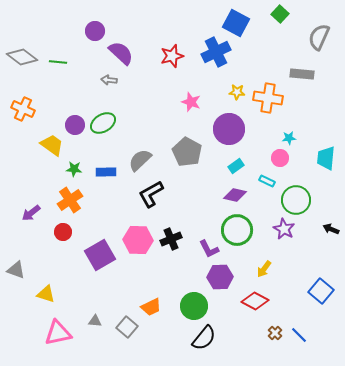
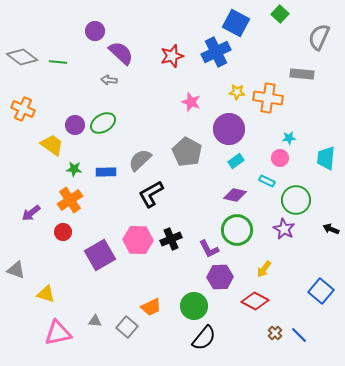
cyan rectangle at (236, 166): moved 5 px up
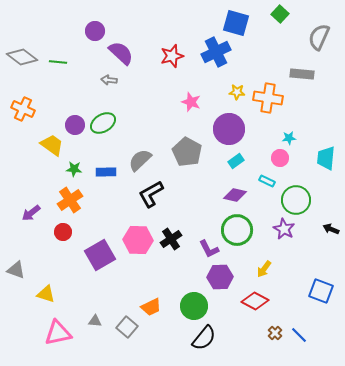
blue square at (236, 23): rotated 12 degrees counterclockwise
black cross at (171, 239): rotated 10 degrees counterclockwise
blue square at (321, 291): rotated 20 degrees counterclockwise
